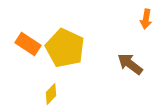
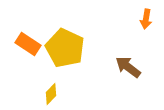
brown arrow: moved 2 px left, 3 px down
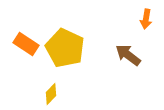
orange rectangle: moved 2 px left
brown arrow: moved 12 px up
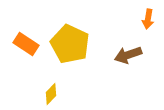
orange arrow: moved 2 px right
yellow pentagon: moved 5 px right, 4 px up
brown arrow: rotated 56 degrees counterclockwise
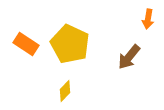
brown arrow: moved 1 px right, 2 px down; rotated 32 degrees counterclockwise
yellow diamond: moved 14 px right, 3 px up
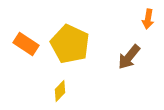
yellow diamond: moved 5 px left
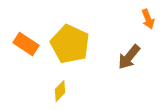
orange arrow: rotated 30 degrees counterclockwise
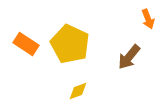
yellow diamond: moved 18 px right; rotated 25 degrees clockwise
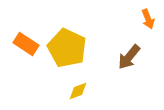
yellow pentagon: moved 3 px left, 4 px down
